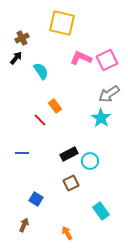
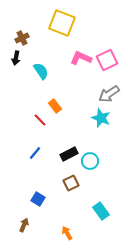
yellow square: rotated 8 degrees clockwise
black arrow: rotated 152 degrees clockwise
cyan star: rotated 12 degrees counterclockwise
blue line: moved 13 px right; rotated 48 degrees counterclockwise
blue square: moved 2 px right
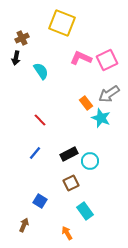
orange rectangle: moved 31 px right, 3 px up
blue square: moved 2 px right, 2 px down
cyan rectangle: moved 16 px left
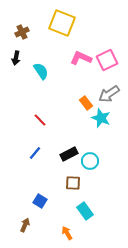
brown cross: moved 6 px up
brown square: moved 2 px right; rotated 28 degrees clockwise
brown arrow: moved 1 px right
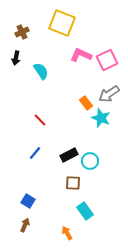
pink L-shape: moved 3 px up
black rectangle: moved 1 px down
blue square: moved 12 px left
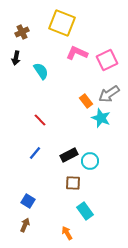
pink L-shape: moved 4 px left, 2 px up
orange rectangle: moved 2 px up
